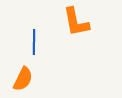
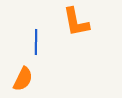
blue line: moved 2 px right
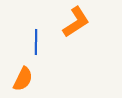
orange L-shape: rotated 112 degrees counterclockwise
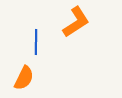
orange semicircle: moved 1 px right, 1 px up
